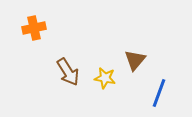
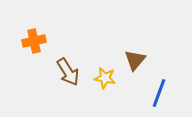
orange cross: moved 13 px down
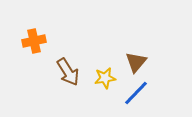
brown triangle: moved 1 px right, 2 px down
yellow star: rotated 20 degrees counterclockwise
blue line: moved 23 px left; rotated 24 degrees clockwise
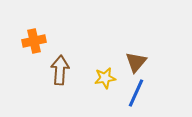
brown arrow: moved 8 px left, 2 px up; rotated 144 degrees counterclockwise
blue line: rotated 20 degrees counterclockwise
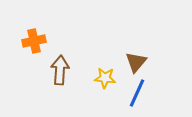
yellow star: rotated 15 degrees clockwise
blue line: moved 1 px right
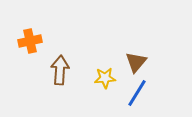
orange cross: moved 4 px left
yellow star: rotated 10 degrees counterclockwise
blue line: rotated 8 degrees clockwise
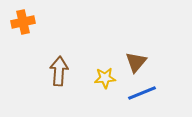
orange cross: moved 7 px left, 19 px up
brown arrow: moved 1 px left, 1 px down
blue line: moved 5 px right; rotated 36 degrees clockwise
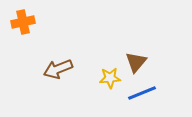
brown arrow: moved 1 px left, 2 px up; rotated 116 degrees counterclockwise
yellow star: moved 5 px right
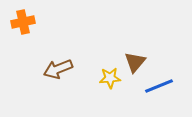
brown triangle: moved 1 px left
blue line: moved 17 px right, 7 px up
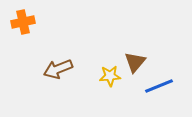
yellow star: moved 2 px up
